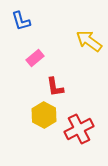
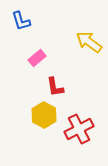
yellow arrow: moved 1 px down
pink rectangle: moved 2 px right
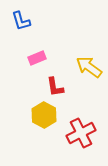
yellow arrow: moved 25 px down
pink rectangle: rotated 18 degrees clockwise
red cross: moved 2 px right, 4 px down
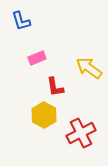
yellow arrow: moved 1 px down
